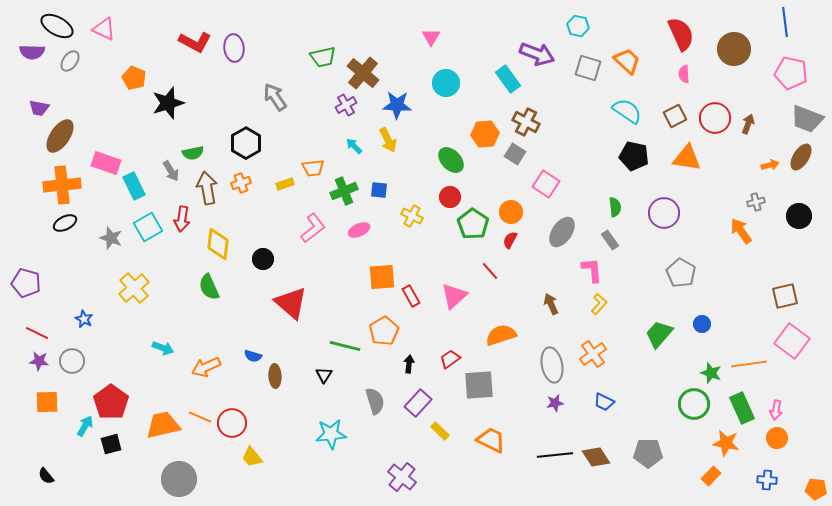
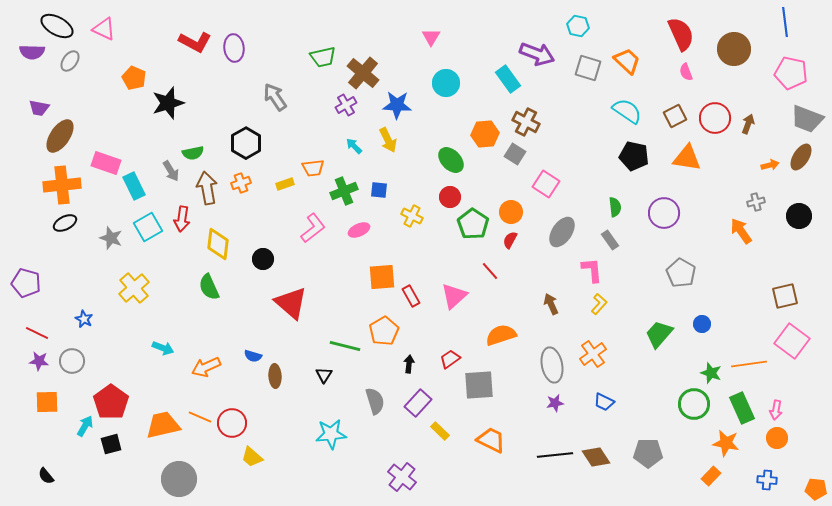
pink semicircle at (684, 74): moved 2 px right, 2 px up; rotated 18 degrees counterclockwise
yellow trapezoid at (252, 457): rotated 10 degrees counterclockwise
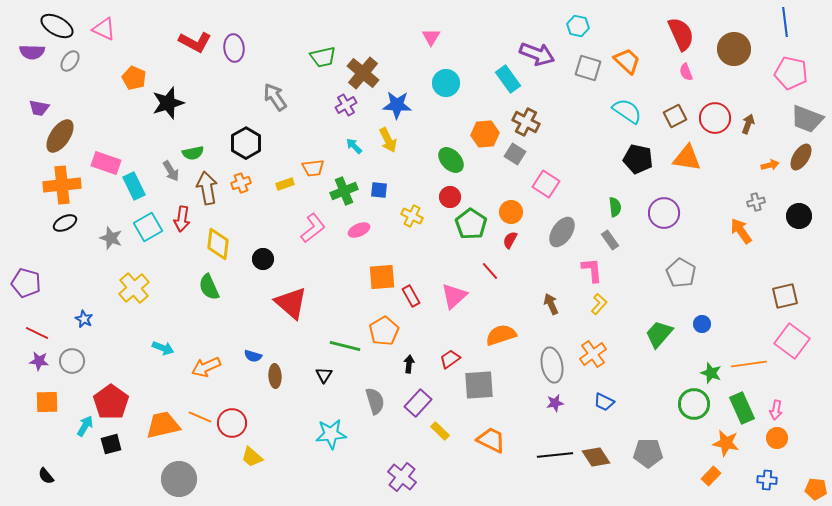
black pentagon at (634, 156): moved 4 px right, 3 px down
green pentagon at (473, 224): moved 2 px left
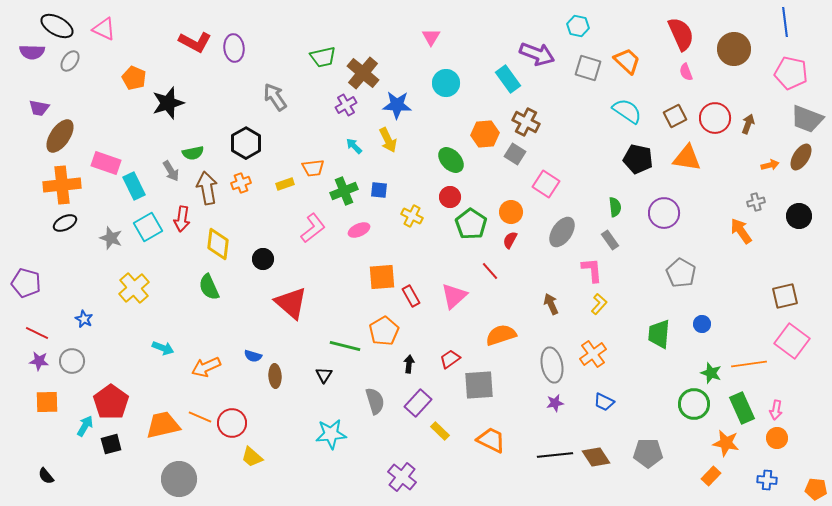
green trapezoid at (659, 334): rotated 36 degrees counterclockwise
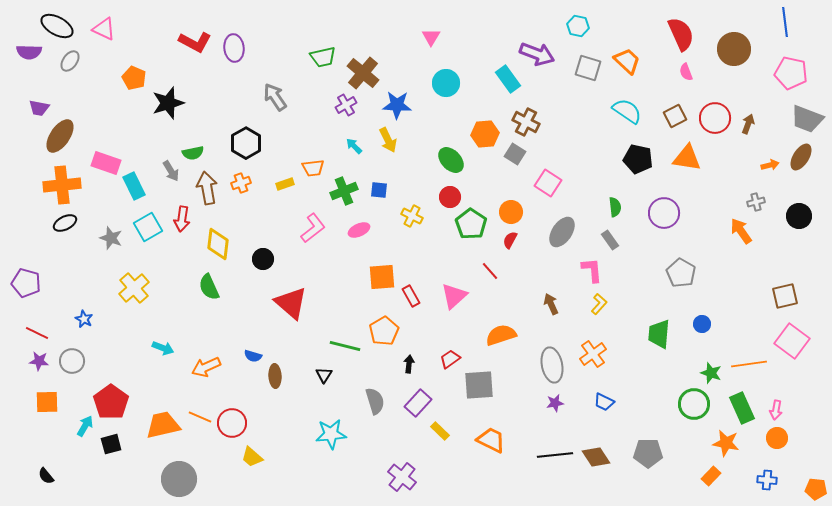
purple semicircle at (32, 52): moved 3 px left
pink square at (546, 184): moved 2 px right, 1 px up
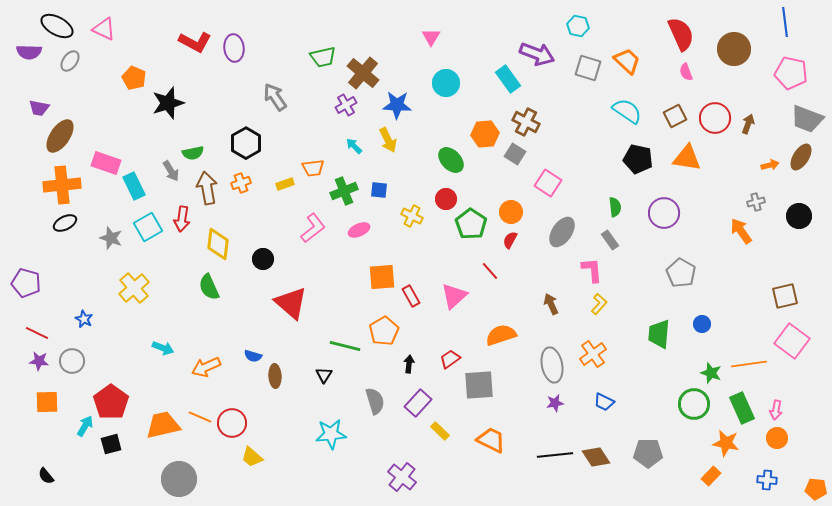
red circle at (450, 197): moved 4 px left, 2 px down
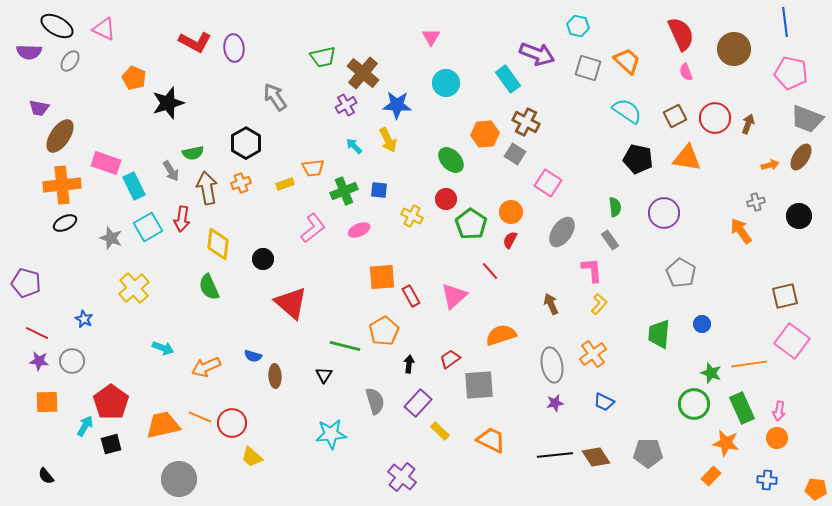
pink arrow at (776, 410): moved 3 px right, 1 px down
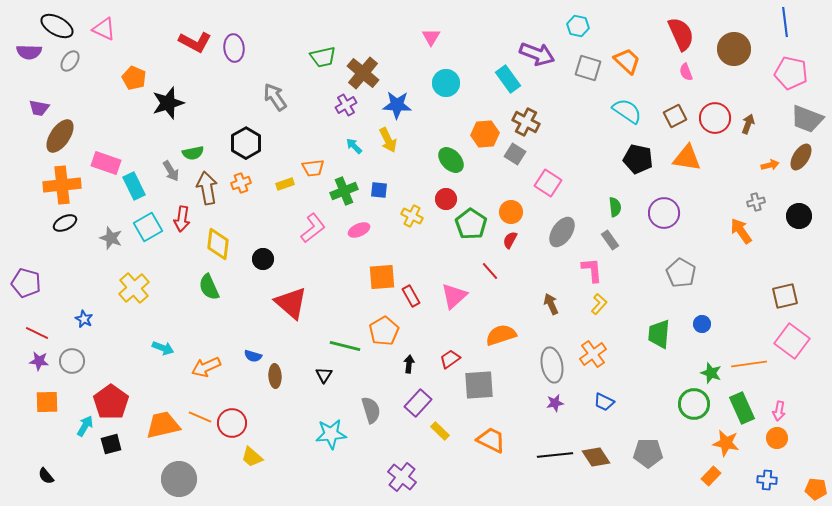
gray semicircle at (375, 401): moved 4 px left, 9 px down
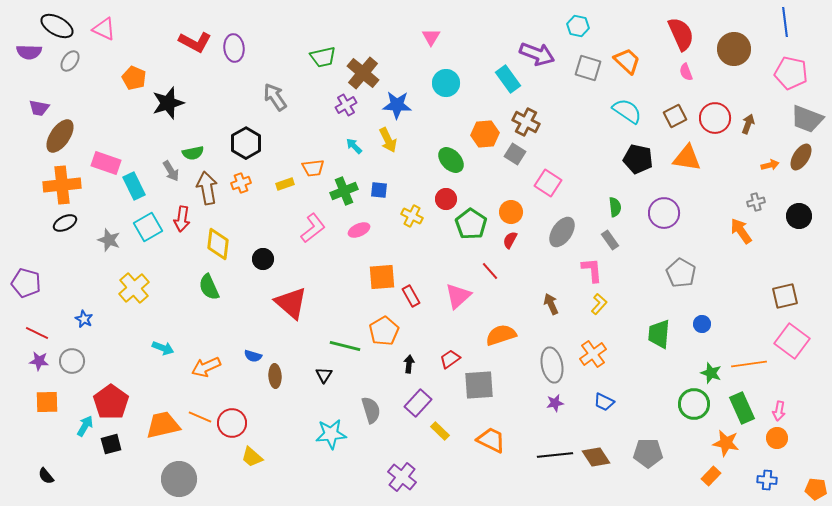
gray star at (111, 238): moved 2 px left, 2 px down
pink triangle at (454, 296): moved 4 px right
